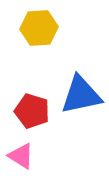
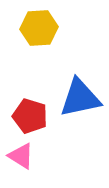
blue triangle: moved 1 px left, 3 px down
red pentagon: moved 2 px left, 5 px down
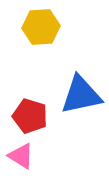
yellow hexagon: moved 2 px right, 1 px up
blue triangle: moved 1 px right, 3 px up
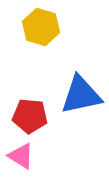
yellow hexagon: rotated 21 degrees clockwise
red pentagon: rotated 12 degrees counterclockwise
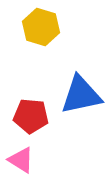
red pentagon: moved 1 px right
pink triangle: moved 4 px down
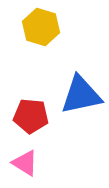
pink triangle: moved 4 px right, 3 px down
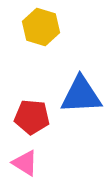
blue triangle: rotated 9 degrees clockwise
red pentagon: moved 1 px right, 1 px down
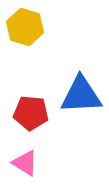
yellow hexagon: moved 16 px left
red pentagon: moved 1 px left, 4 px up
